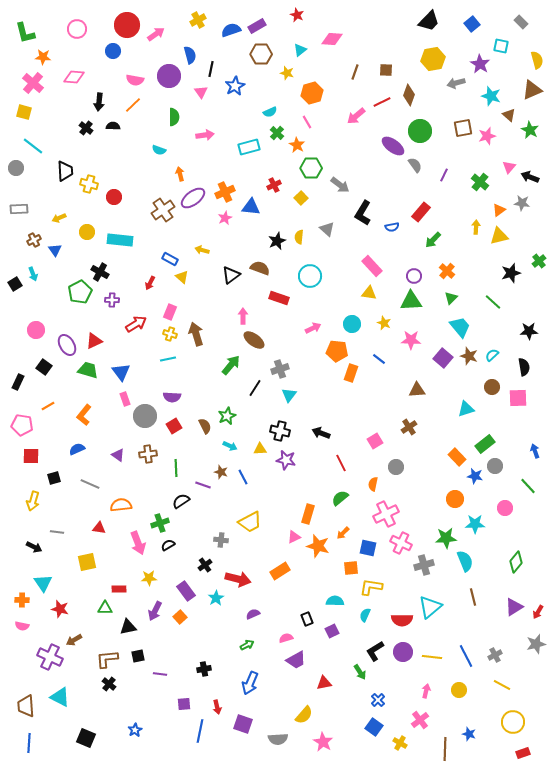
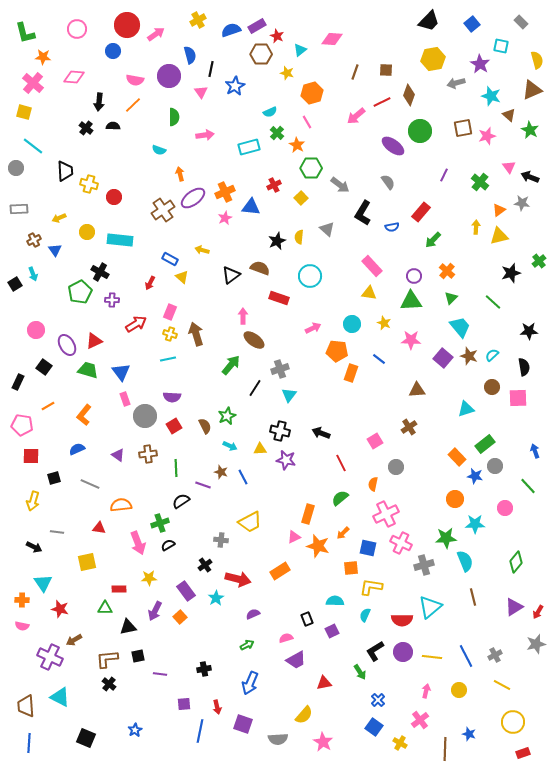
red star at (297, 15): moved 20 px left, 21 px down
gray semicircle at (415, 165): moved 27 px left, 17 px down
pink triangle at (509, 167): rotated 16 degrees counterclockwise
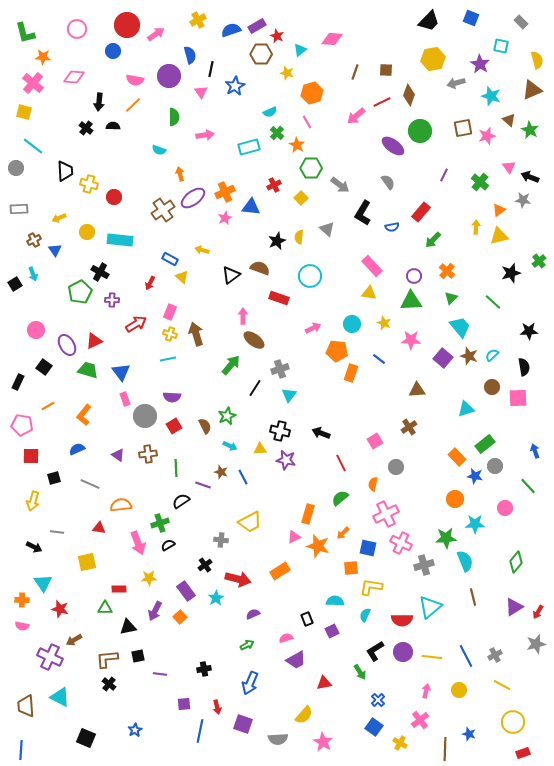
blue square at (472, 24): moved 1 px left, 6 px up; rotated 28 degrees counterclockwise
brown triangle at (509, 115): moved 5 px down
gray star at (522, 203): moved 1 px right, 3 px up
blue line at (29, 743): moved 8 px left, 7 px down
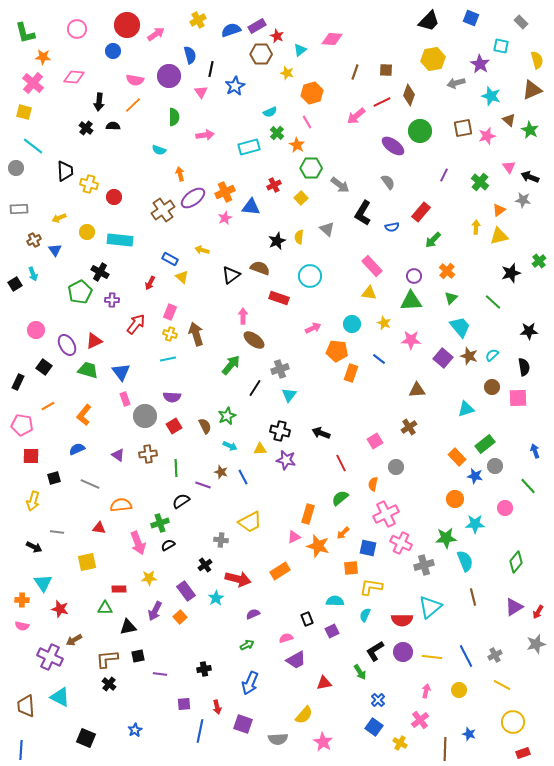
red arrow at (136, 324): rotated 20 degrees counterclockwise
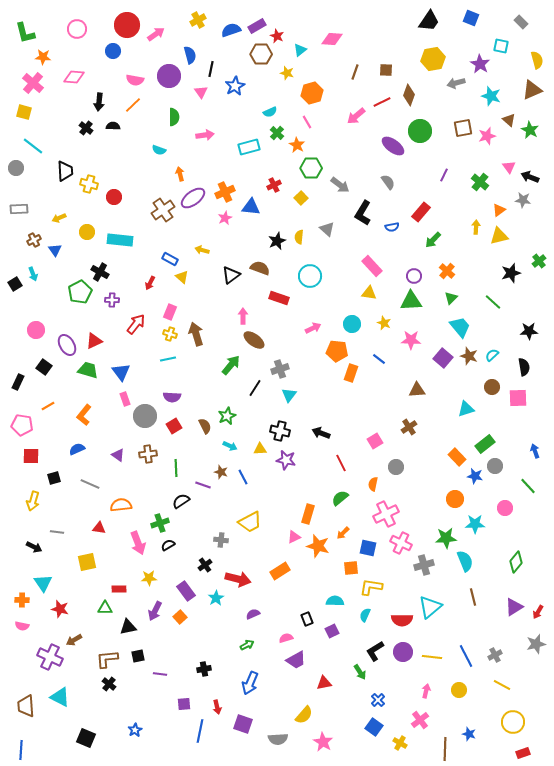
black trapezoid at (429, 21): rotated 10 degrees counterclockwise
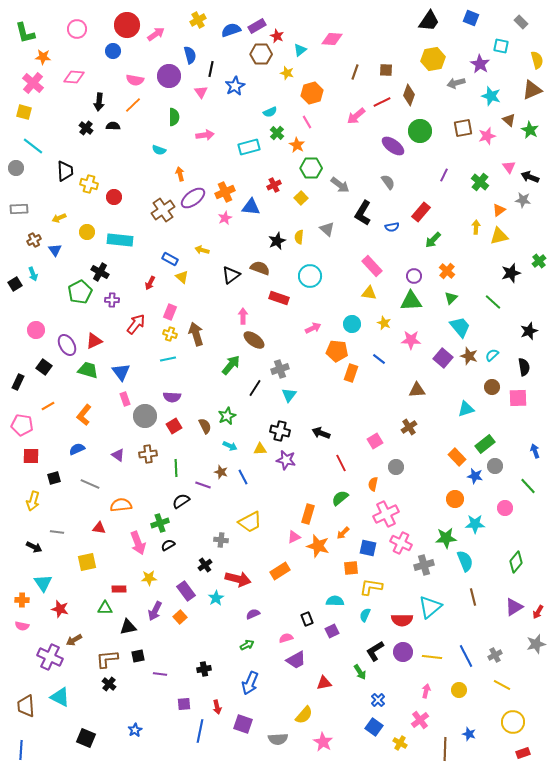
black star at (529, 331): rotated 18 degrees counterclockwise
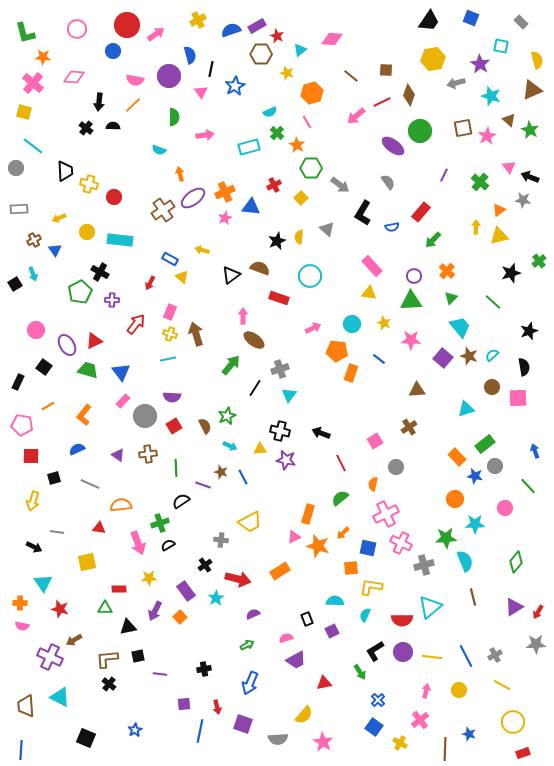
brown line at (355, 72): moved 4 px left, 4 px down; rotated 70 degrees counterclockwise
pink star at (487, 136): rotated 12 degrees counterclockwise
pink rectangle at (125, 399): moved 2 px left, 2 px down; rotated 64 degrees clockwise
orange cross at (22, 600): moved 2 px left, 3 px down
gray star at (536, 644): rotated 12 degrees clockwise
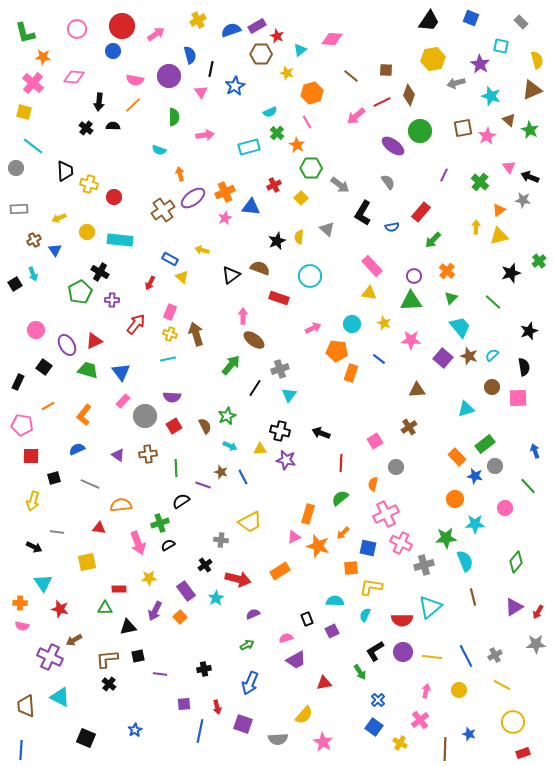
red circle at (127, 25): moved 5 px left, 1 px down
red line at (341, 463): rotated 30 degrees clockwise
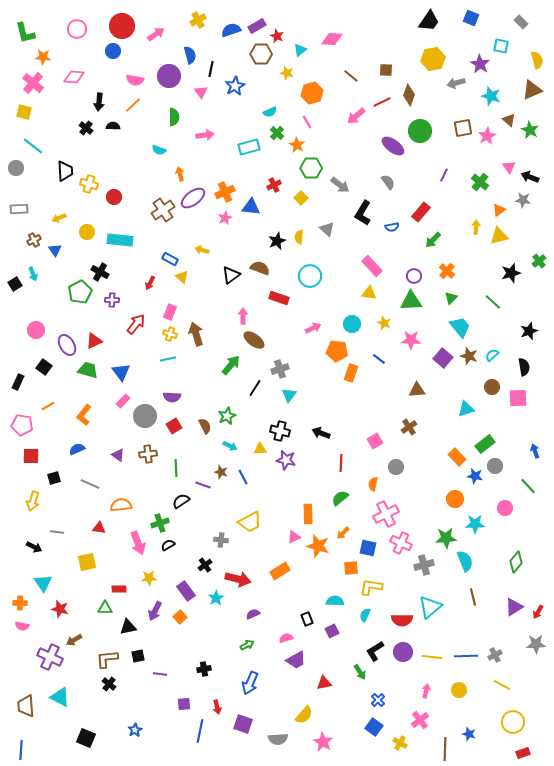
orange rectangle at (308, 514): rotated 18 degrees counterclockwise
blue line at (466, 656): rotated 65 degrees counterclockwise
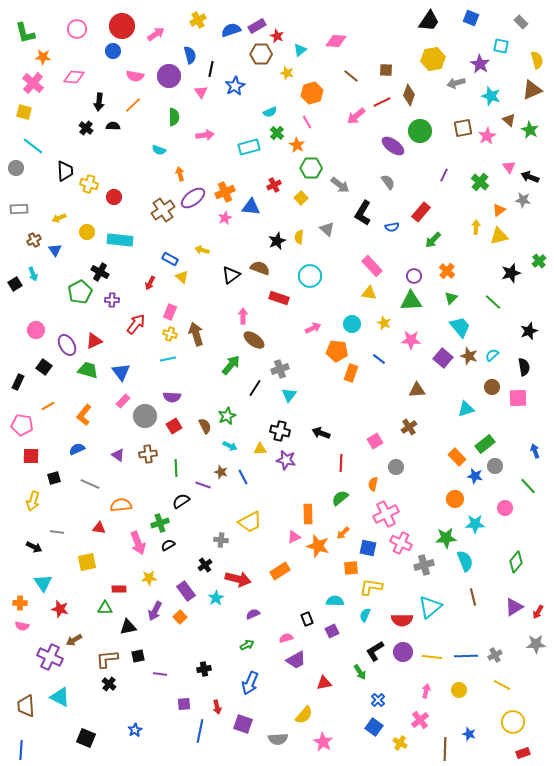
pink diamond at (332, 39): moved 4 px right, 2 px down
pink semicircle at (135, 80): moved 4 px up
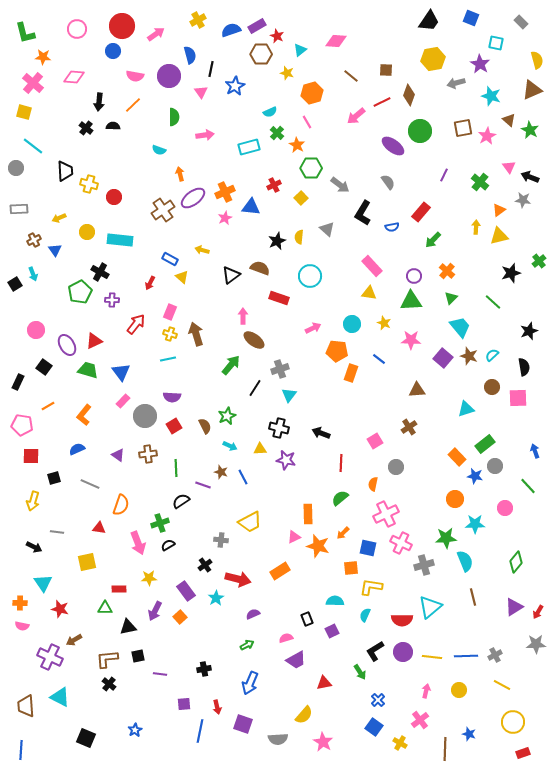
cyan square at (501, 46): moved 5 px left, 3 px up
black cross at (280, 431): moved 1 px left, 3 px up
orange semicircle at (121, 505): rotated 115 degrees clockwise
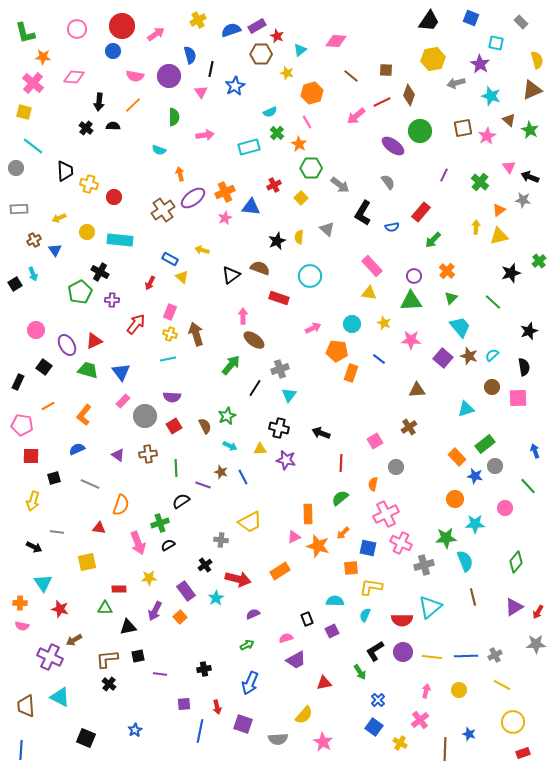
orange star at (297, 145): moved 2 px right, 1 px up
